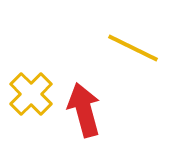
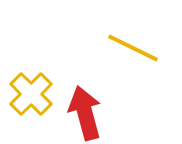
red arrow: moved 1 px right, 3 px down
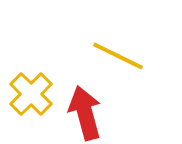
yellow line: moved 15 px left, 8 px down
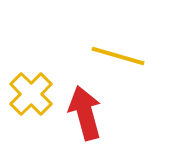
yellow line: rotated 10 degrees counterclockwise
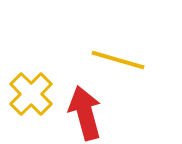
yellow line: moved 4 px down
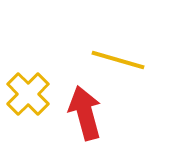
yellow cross: moved 3 px left
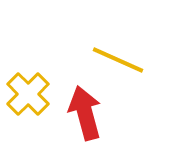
yellow line: rotated 8 degrees clockwise
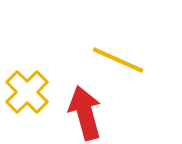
yellow cross: moved 1 px left, 2 px up
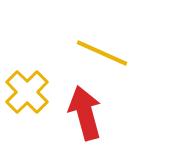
yellow line: moved 16 px left, 7 px up
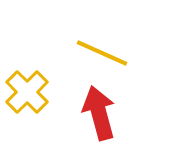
red arrow: moved 14 px right
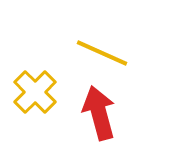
yellow cross: moved 8 px right
